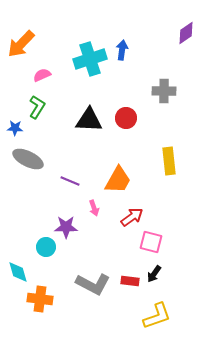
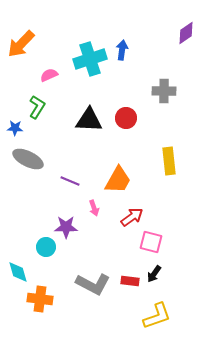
pink semicircle: moved 7 px right
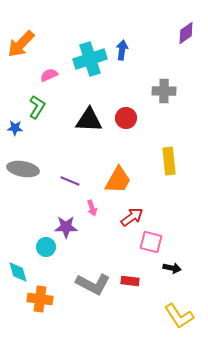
gray ellipse: moved 5 px left, 10 px down; rotated 16 degrees counterclockwise
pink arrow: moved 2 px left
black arrow: moved 18 px right, 6 px up; rotated 114 degrees counterclockwise
yellow L-shape: moved 22 px right; rotated 76 degrees clockwise
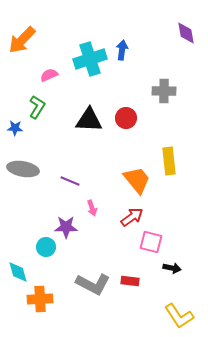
purple diamond: rotated 65 degrees counterclockwise
orange arrow: moved 1 px right, 4 px up
orange trapezoid: moved 19 px right; rotated 68 degrees counterclockwise
orange cross: rotated 10 degrees counterclockwise
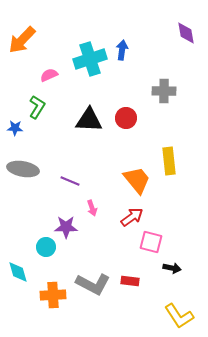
orange cross: moved 13 px right, 4 px up
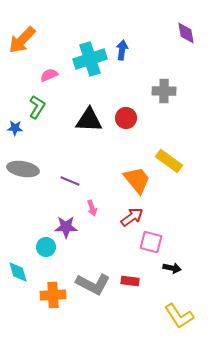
yellow rectangle: rotated 48 degrees counterclockwise
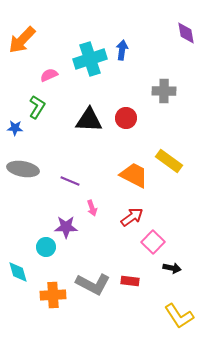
orange trapezoid: moved 3 px left, 5 px up; rotated 24 degrees counterclockwise
pink square: moved 2 px right; rotated 30 degrees clockwise
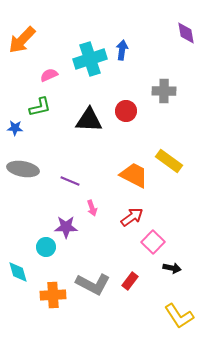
green L-shape: moved 3 px right; rotated 45 degrees clockwise
red circle: moved 7 px up
red rectangle: rotated 60 degrees counterclockwise
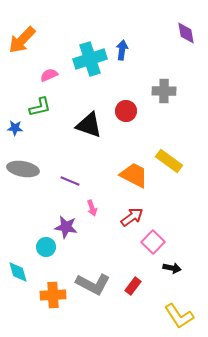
black triangle: moved 5 px down; rotated 16 degrees clockwise
purple star: rotated 10 degrees clockwise
red rectangle: moved 3 px right, 5 px down
